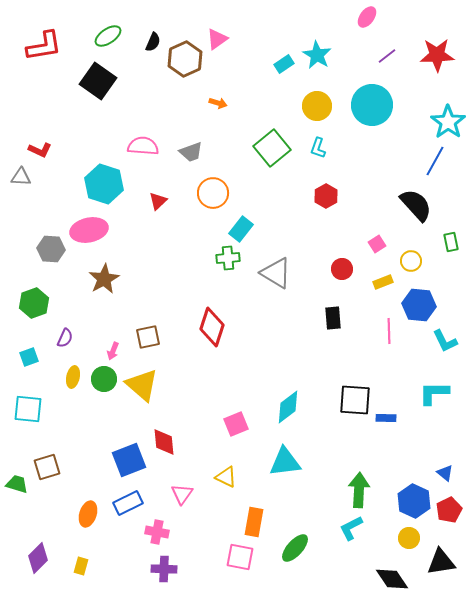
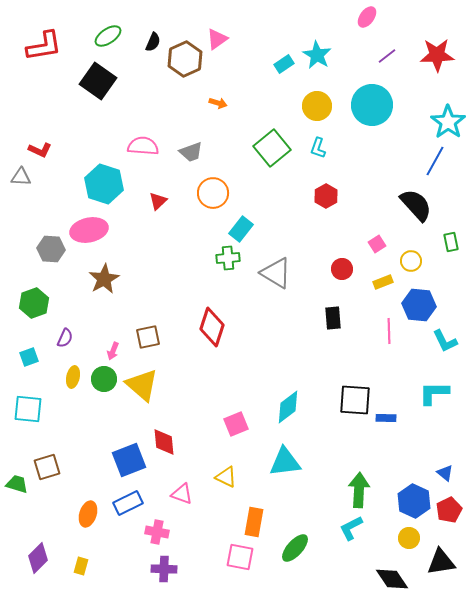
pink triangle at (182, 494): rotated 45 degrees counterclockwise
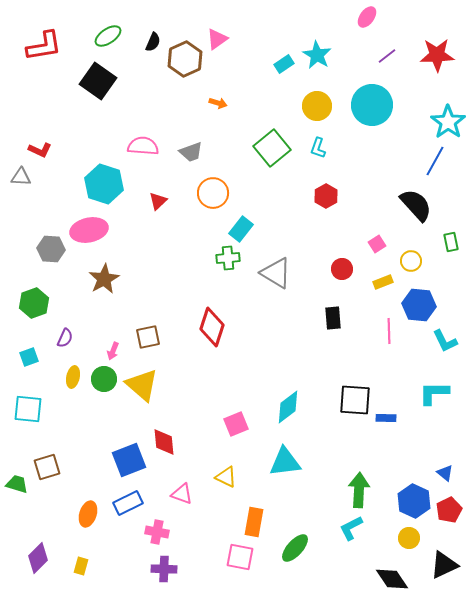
black triangle at (441, 562): moved 3 px right, 3 px down; rotated 16 degrees counterclockwise
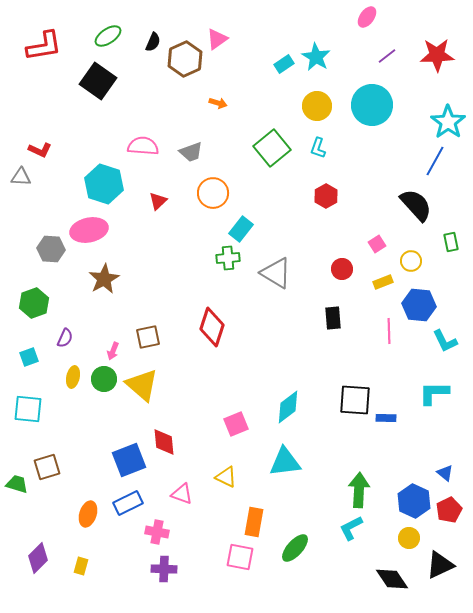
cyan star at (317, 55): moved 1 px left, 2 px down
black triangle at (444, 565): moved 4 px left
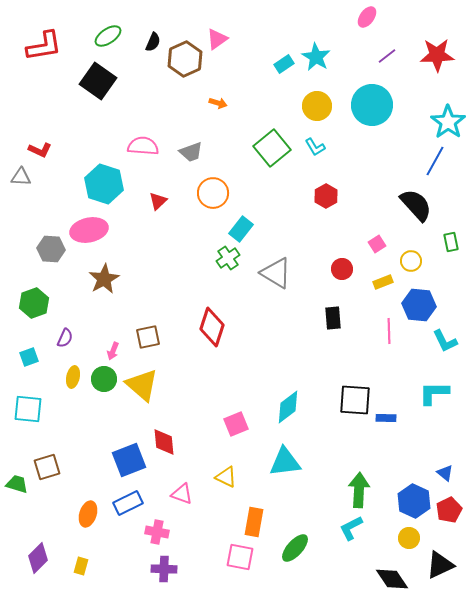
cyan L-shape at (318, 148): moved 3 px left, 1 px up; rotated 50 degrees counterclockwise
green cross at (228, 258): rotated 30 degrees counterclockwise
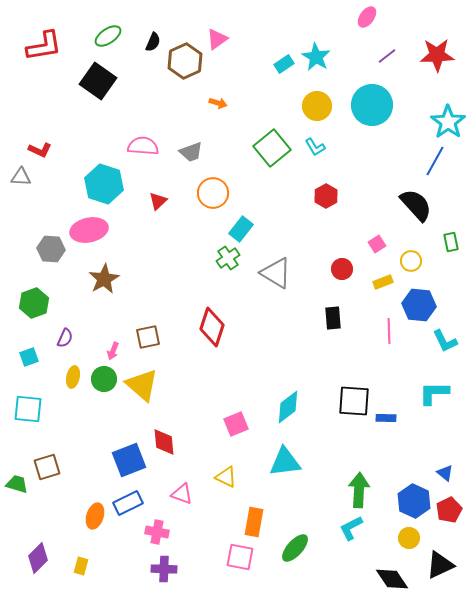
brown hexagon at (185, 59): moved 2 px down
black square at (355, 400): moved 1 px left, 1 px down
orange ellipse at (88, 514): moved 7 px right, 2 px down
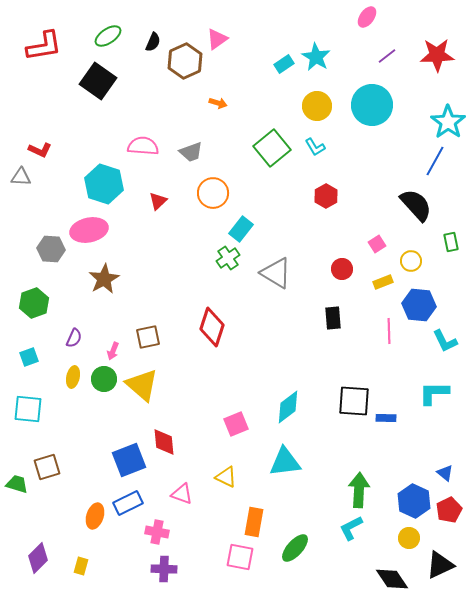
purple semicircle at (65, 338): moved 9 px right
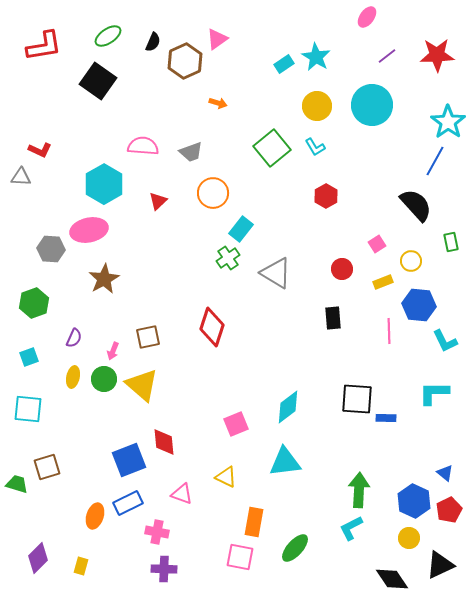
cyan hexagon at (104, 184): rotated 12 degrees clockwise
black square at (354, 401): moved 3 px right, 2 px up
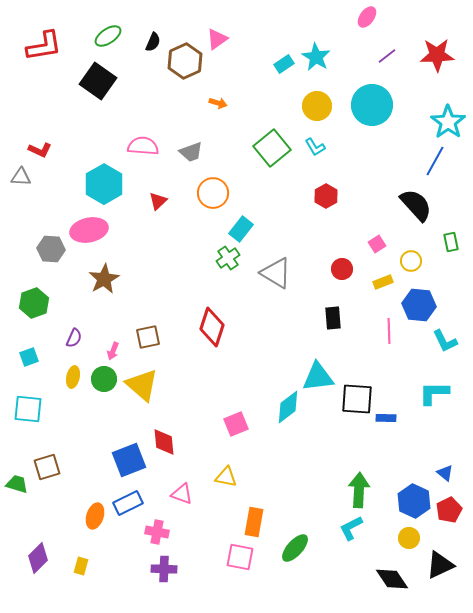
cyan triangle at (285, 462): moved 33 px right, 85 px up
yellow triangle at (226, 477): rotated 15 degrees counterclockwise
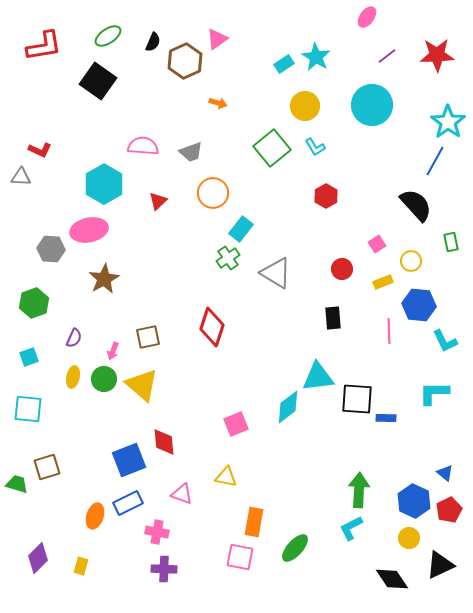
yellow circle at (317, 106): moved 12 px left
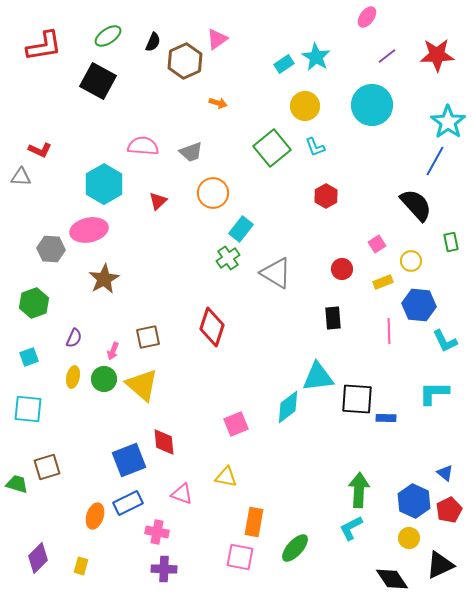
black square at (98, 81): rotated 6 degrees counterclockwise
cyan L-shape at (315, 147): rotated 10 degrees clockwise
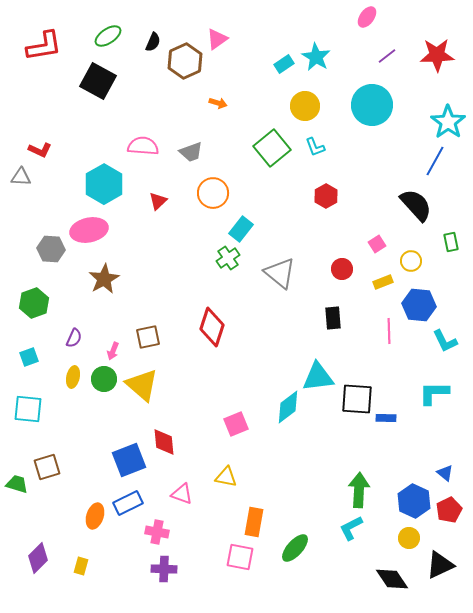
gray triangle at (276, 273): moved 4 px right; rotated 8 degrees clockwise
